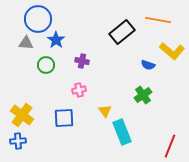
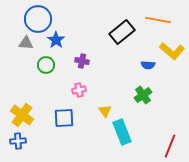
blue semicircle: rotated 16 degrees counterclockwise
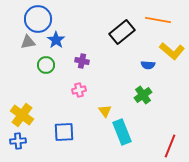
gray triangle: moved 2 px right, 1 px up; rotated 14 degrees counterclockwise
blue square: moved 14 px down
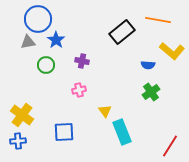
green cross: moved 8 px right, 3 px up
red line: rotated 10 degrees clockwise
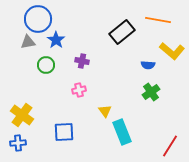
blue cross: moved 2 px down
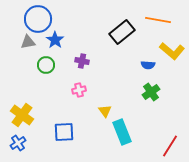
blue star: moved 1 px left
blue cross: rotated 28 degrees counterclockwise
